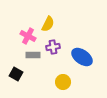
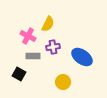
gray rectangle: moved 1 px down
black square: moved 3 px right
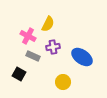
gray rectangle: rotated 24 degrees clockwise
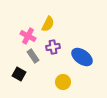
gray rectangle: rotated 32 degrees clockwise
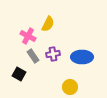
purple cross: moved 7 px down
blue ellipse: rotated 35 degrees counterclockwise
yellow circle: moved 7 px right, 5 px down
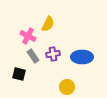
black square: rotated 16 degrees counterclockwise
yellow circle: moved 3 px left
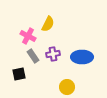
black square: rotated 24 degrees counterclockwise
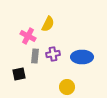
gray rectangle: moved 2 px right; rotated 40 degrees clockwise
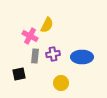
yellow semicircle: moved 1 px left, 1 px down
pink cross: moved 2 px right
yellow circle: moved 6 px left, 4 px up
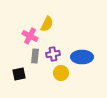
yellow semicircle: moved 1 px up
yellow circle: moved 10 px up
